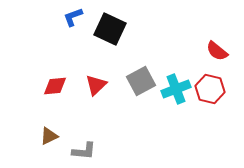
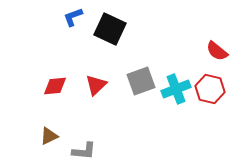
gray square: rotated 8 degrees clockwise
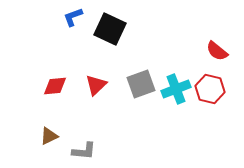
gray square: moved 3 px down
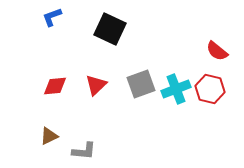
blue L-shape: moved 21 px left
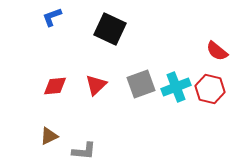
cyan cross: moved 2 px up
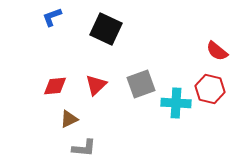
black square: moved 4 px left
cyan cross: moved 16 px down; rotated 24 degrees clockwise
brown triangle: moved 20 px right, 17 px up
gray L-shape: moved 3 px up
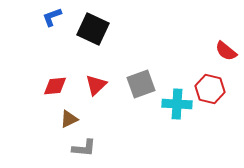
black square: moved 13 px left
red semicircle: moved 9 px right
cyan cross: moved 1 px right, 1 px down
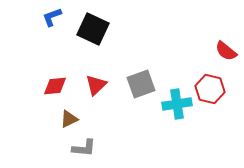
cyan cross: rotated 12 degrees counterclockwise
